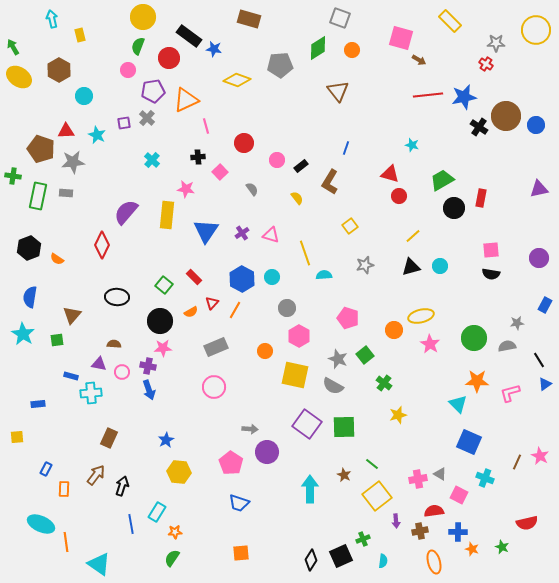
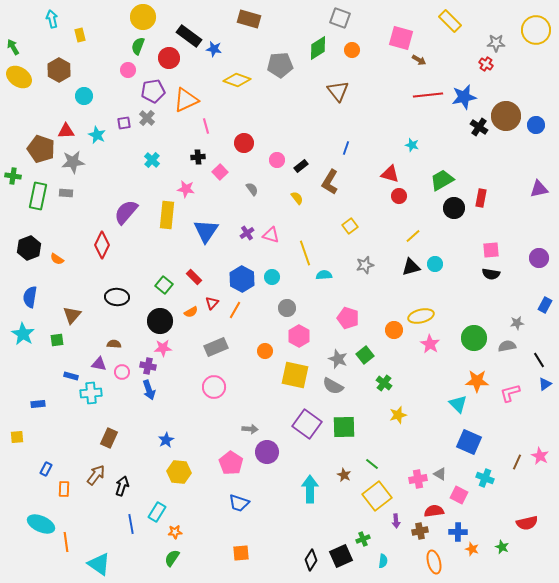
purple cross at (242, 233): moved 5 px right
cyan circle at (440, 266): moved 5 px left, 2 px up
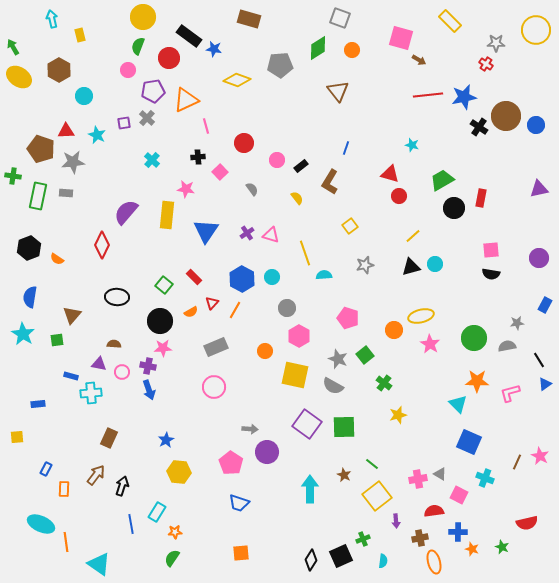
brown cross at (420, 531): moved 7 px down
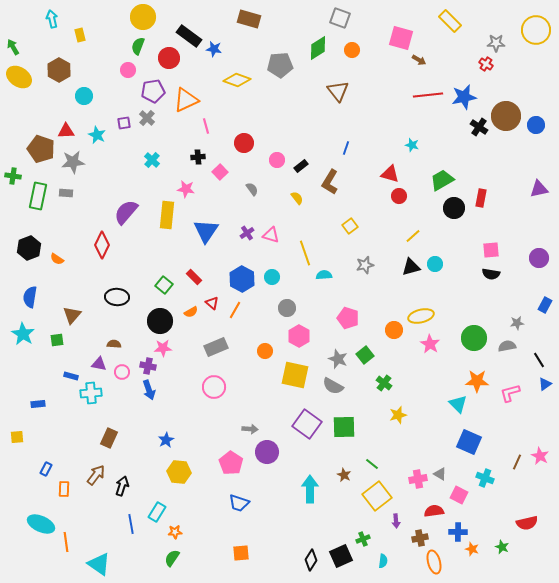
red triangle at (212, 303): rotated 32 degrees counterclockwise
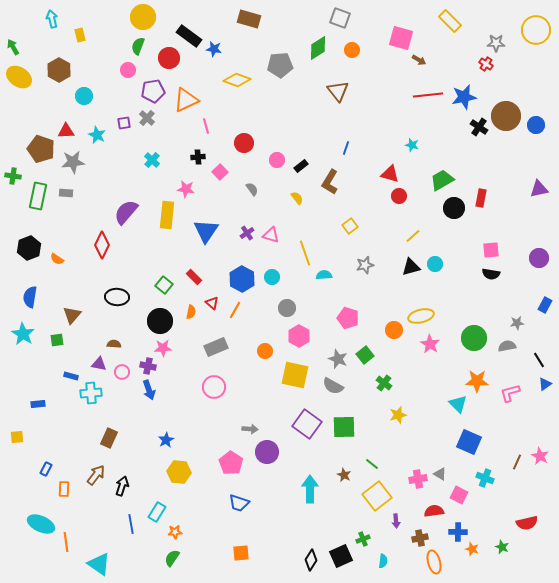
orange semicircle at (191, 312): rotated 48 degrees counterclockwise
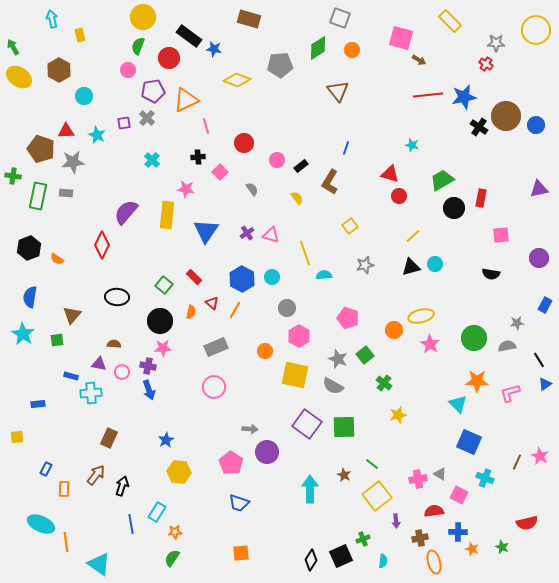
pink square at (491, 250): moved 10 px right, 15 px up
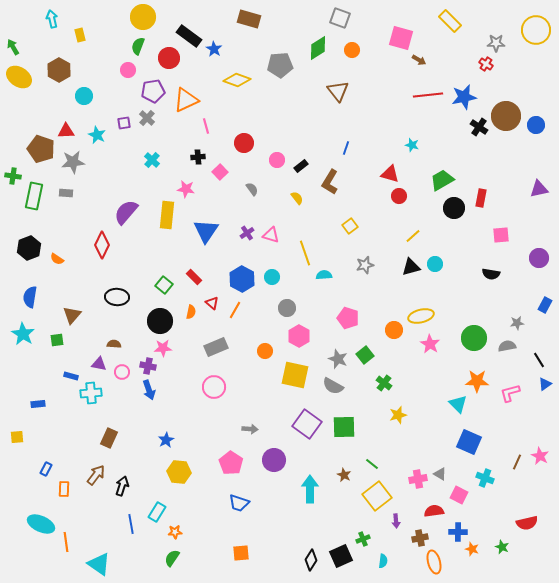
blue star at (214, 49): rotated 21 degrees clockwise
green rectangle at (38, 196): moved 4 px left
purple circle at (267, 452): moved 7 px right, 8 px down
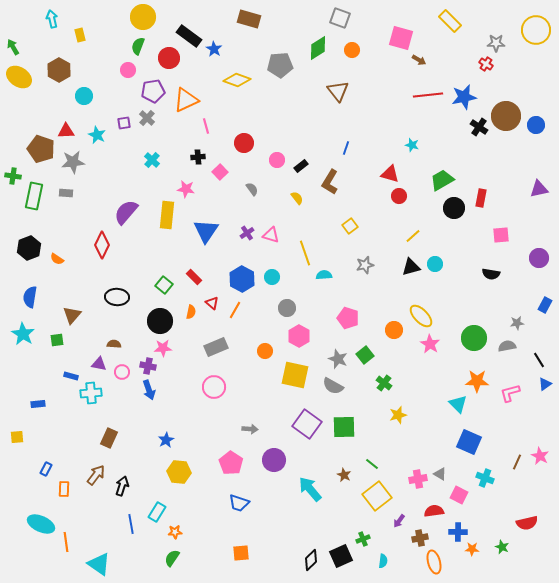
yellow ellipse at (421, 316): rotated 60 degrees clockwise
cyan arrow at (310, 489): rotated 40 degrees counterclockwise
purple arrow at (396, 521): moved 3 px right; rotated 40 degrees clockwise
orange star at (472, 549): rotated 16 degrees counterclockwise
black diamond at (311, 560): rotated 15 degrees clockwise
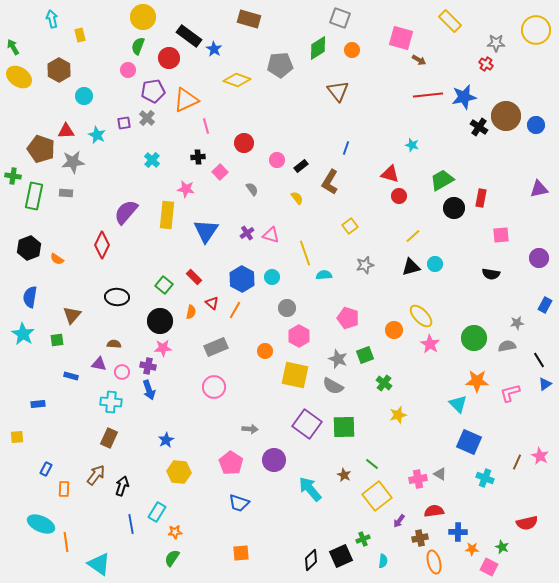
green square at (365, 355): rotated 18 degrees clockwise
cyan cross at (91, 393): moved 20 px right, 9 px down; rotated 10 degrees clockwise
pink square at (459, 495): moved 30 px right, 72 px down
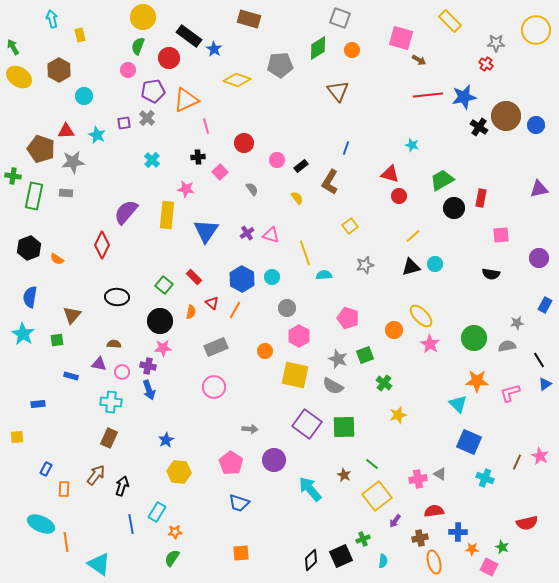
purple arrow at (399, 521): moved 4 px left
